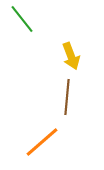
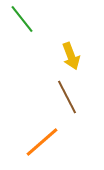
brown line: rotated 32 degrees counterclockwise
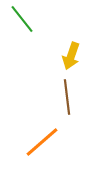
yellow arrow: rotated 40 degrees clockwise
brown line: rotated 20 degrees clockwise
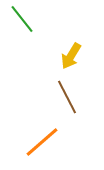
yellow arrow: rotated 12 degrees clockwise
brown line: rotated 20 degrees counterclockwise
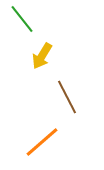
yellow arrow: moved 29 px left
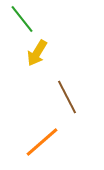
yellow arrow: moved 5 px left, 3 px up
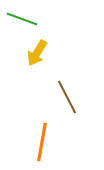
green line: rotated 32 degrees counterclockwise
orange line: rotated 39 degrees counterclockwise
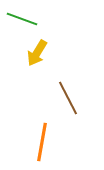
brown line: moved 1 px right, 1 px down
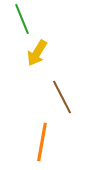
green line: rotated 48 degrees clockwise
brown line: moved 6 px left, 1 px up
